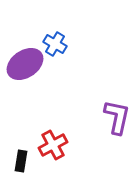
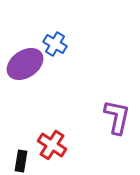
red cross: moved 1 px left; rotated 28 degrees counterclockwise
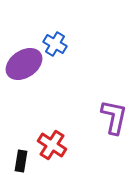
purple ellipse: moved 1 px left
purple L-shape: moved 3 px left
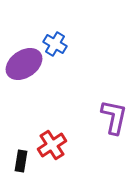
red cross: rotated 24 degrees clockwise
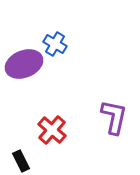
purple ellipse: rotated 12 degrees clockwise
red cross: moved 15 px up; rotated 16 degrees counterclockwise
black rectangle: rotated 35 degrees counterclockwise
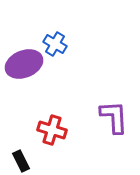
purple L-shape: rotated 15 degrees counterclockwise
red cross: rotated 24 degrees counterclockwise
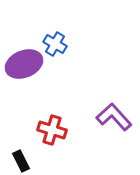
purple L-shape: rotated 39 degrees counterclockwise
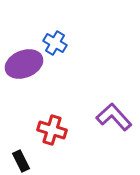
blue cross: moved 1 px up
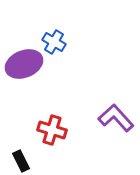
blue cross: moved 1 px left, 1 px up
purple L-shape: moved 2 px right, 1 px down
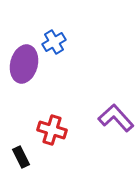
blue cross: rotated 30 degrees clockwise
purple ellipse: rotated 54 degrees counterclockwise
black rectangle: moved 4 px up
